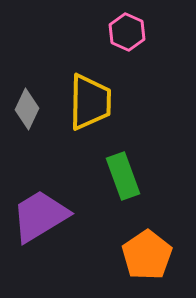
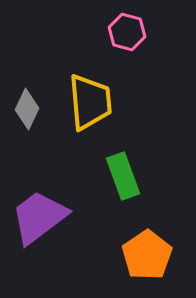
pink hexagon: rotated 9 degrees counterclockwise
yellow trapezoid: rotated 6 degrees counterclockwise
purple trapezoid: moved 1 px left, 1 px down; rotated 6 degrees counterclockwise
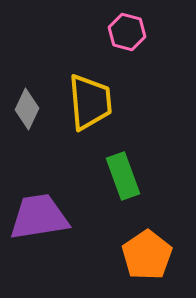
purple trapezoid: rotated 28 degrees clockwise
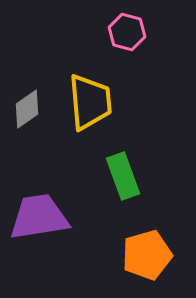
gray diamond: rotated 30 degrees clockwise
orange pentagon: rotated 18 degrees clockwise
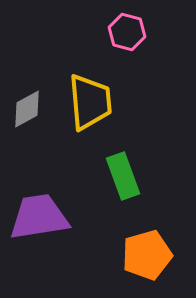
gray diamond: rotated 6 degrees clockwise
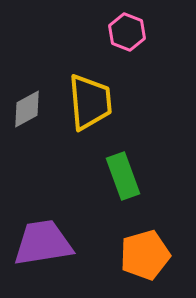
pink hexagon: rotated 6 degrees clockwise
purple trapezoid: moved 4 px right, 26 px down
orange pentagon: moved 2 px left
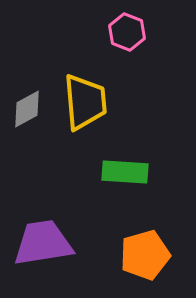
yellow trapezoid: moved 5 px left
green rectangle: moved 2 px right, 4 px up; rotated 66 degrees counterclockwise
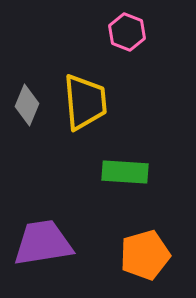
gray diamond: moved 4 px up; rotated 39 degrees counterclockwise
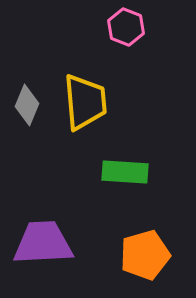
pink hexagon: moved 1 px left, 5 px up
purple trapezoid: rotated 6 degrees clockwise
